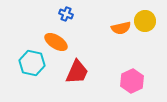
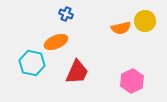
orange ellipse: rotated 55 degrees counterclockwise
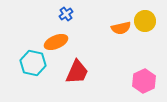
blue cross: rotated 32 degrees clockwise
cyan hexagon: moved 1 px right
pink hexagon: moved 12 px right
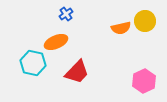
red trapezoid: rotated 20 degrees clockwise
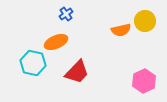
orange semicircle: moved 2 px down
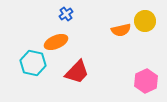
pink hexagon: moved 2 px right
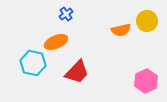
yellow circle: moved 2 px right
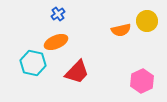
blue cross: moved 8 px left
pink hexagon: moved 4 px left
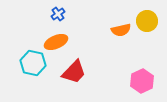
red trapezoid: moved 3 px left
